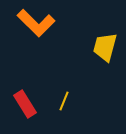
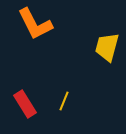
orange L-shape: moved 1 px left, 1 px down; rotated 18 degrees clockwise
yellow trapezoid: moved 2 px right
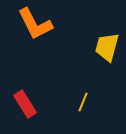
yellow line: moved 19 px right, 1 px down
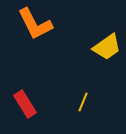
yellow trapezoid: rotated 140 degrees counterclockwise
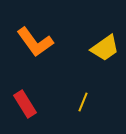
orange L-shape: moved 18 px down; rotated 9 degrees counterclockwise
yellow trapezoid: moved 2 px left, 1 px down
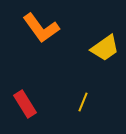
orange L-shape: moved 6 px right, 14 px up
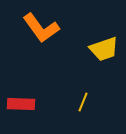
yellow trapezoid: moved 1 px left, 1 px down; rotated 16 degrees clockwise
red rectangle: moved 4 px left; rotated 56 degrees counterclockwise
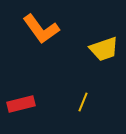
orange L-shape: moved 1 px down
red rectangle: rotated 16 degrees counterclockwise
